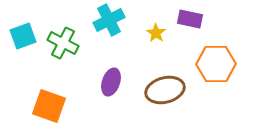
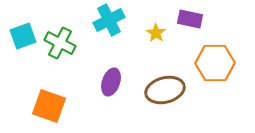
green cross: moved 3 px left
orange hexagon: moved 1 px left, 1 px up
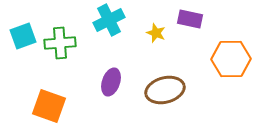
yellow star: rotated 12 degrees counterclockwise
green cross: rotated 32 degrees counterclockwise
orange hexagon: moved 16 px right, 4 px up
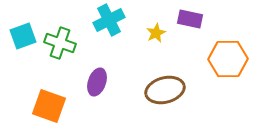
yellow star: rotated 24 degrees clockwise
green cross: rotated 24 degrees clockwise
orange hexagon: moved 3 px left
purple ellipse: moved 14 px left
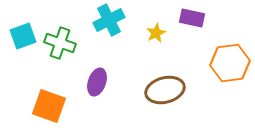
purple rectangle: moved 2 px right, 1 px up
orange hexagon: moved 2 px right, 4 px down; rotated 6 degrees counterclockwise
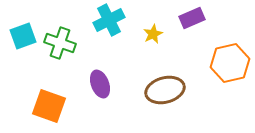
purple rectangle: rotated 35 degrees counterclockwise
yellow star: moved 3 px left, 1 px down
orange hexagon: rotated 6 degrees counterclockwise
purple ellipse: moved 3 px right, 2 px down; rotated 40 degrees counterclockwise
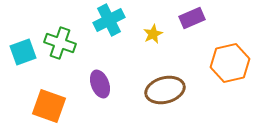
cyan square: moved 16 px down
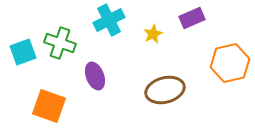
purple ellipse: moved 5 px left, 8 px up
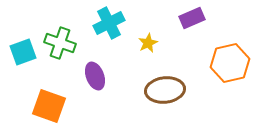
cyan cross: moved 3 px down
yellow star: moved 5 px left, 9 px down
brown ellipse: rotated 9 degrees clockwise
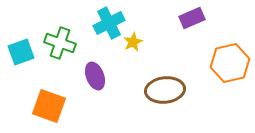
yellow star: moved 15 px left, 1 px up
cyan square: moved 2 px left
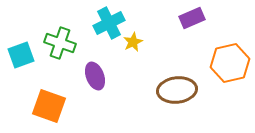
cyan square: moved 3 px down
brown ellipse: moved 12 px right
